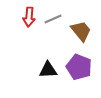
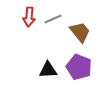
brown trapezoid: moved 1 px left, 1 px down
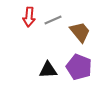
gray line: moved 1 px down
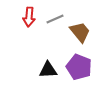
gray line: moved 2 px right, 1 px up
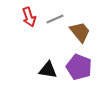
red arrow: rotated 24 degrees counterclockwise
black triangle: rotated 12 degrees clockwise
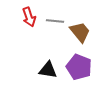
gray line: moved 2 px down; rotated 30 degrees clockwise
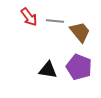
red arrow: rotated 18 degrees counterclockwise
